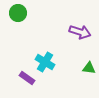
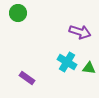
cyan cross: moved 22 px right
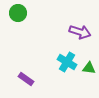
purple rectangle: moved 1 px left, 1 px down
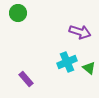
cyan cross: rotated 36 degrees clockwise
green triangle: rotated 32 degrees clockwise
purple rectangle: rotated 14 degrees clockwise
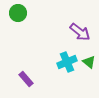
purple arrow: rotated 20 degrees clockwise
green triangle: moved 6 px up
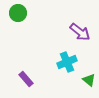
green triangle: moved 18 px down
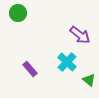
purple arrow: moved 3 px down
cyan cross: rotated 24 degrees counterclockwise
purple rectangle: moved 4 px right, 10 px up
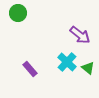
green triangle: moved 1 px left, 12 px up
